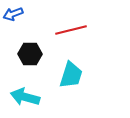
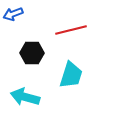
black hexagon: moved 2 px right, 1 px up
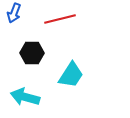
blue arrow: moved 1 px right, 1 px up; rotated 48 degrees counterclockwise
red line: moved 11 px left, 11 px up
cyan trapezoid: rotated 16 degrees clockwise
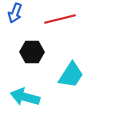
blue arrow: moved 1 px right
black hexagon: moved 1 px up
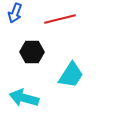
cyan arrow: moved 1 px left, 1 px down
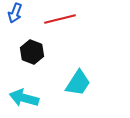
black hexagon: rotated 20 degrees clockwise
cyan trapezoid: moved 7 px right, 8 px down
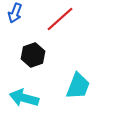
red line: rotated 28 degrees counterclockwise
black hexagon: moved 1 px right, 3 px down; rotated 20 degrees clockwise
cyan trapezoid: moved 3 px down; rotated 12 degrees counterclockwise
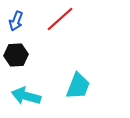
blue arrow: moved 1 px right, 8 px down
black hexagon: moved 17 px left; rotated 15 degrees clockwise
cyan arrow: moved 2 px right, 2 px up
